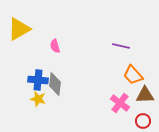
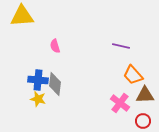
yellow triangle: moved 3 px right, 13 px up; rotated 25 degrees clockwise
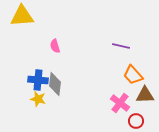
red circle: moved 7 px left
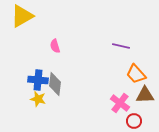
yellow triangle: rotated 25 degrees counterclockwise
orange trapezoid: moved 3 px right, 1 px up
red circle: moved 2 px left
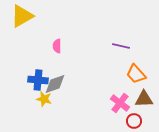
pink semicircle: moved 2 px right; rotated 16 degrees clockwise
gray diamond: rotated 65 degrees clockwise
brown triangle: moved 1 px left, 4 px down
yellow star: moved 6 px right
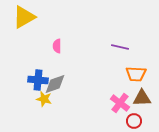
yellow triangle: moved 2 px right, 1 px down
purple line: moved 1 px left, 1 px down
orange trapezoid: rotated 45 degrees counterclockwise
brown triangle: moved 2 px left, 1 px up
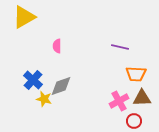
blue cross: moved 5 px left; rotated 36 degrees clockwise
gray diamond: moved 6 px right, 2 px down
pink cross: moved 1 px left, 2 px up; rotated 24 degrees clockwise
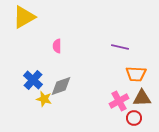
red circle: moved 3 px up
